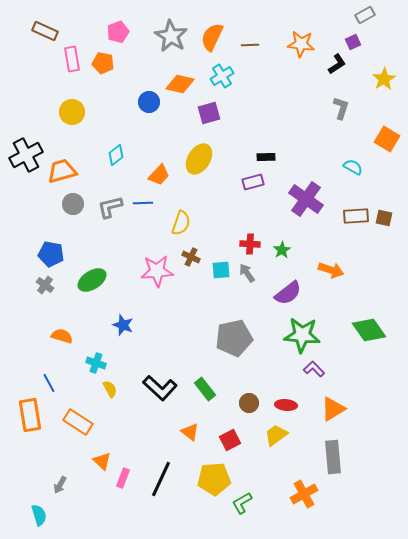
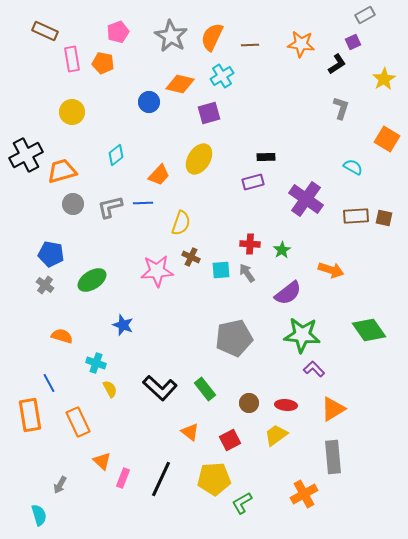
orange rectangle at (78, 422): rotated 32 degrees clockwise
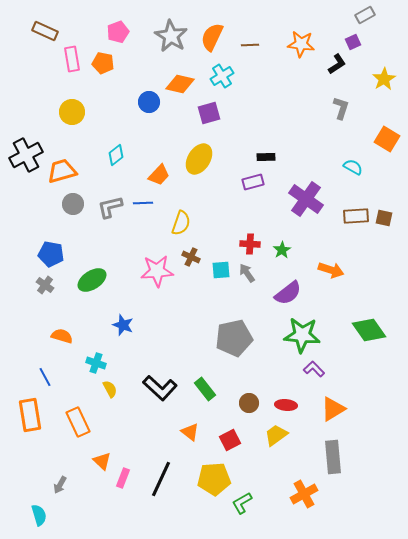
blue line at (49, 383): moved 4 px left, 6 px up
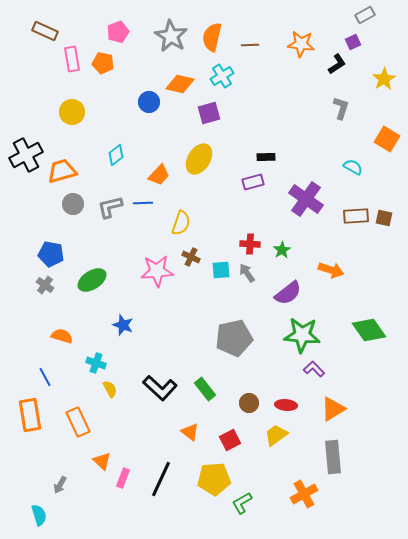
orange semicircle at (212, 37): rotated 12 degrees counterclockwise
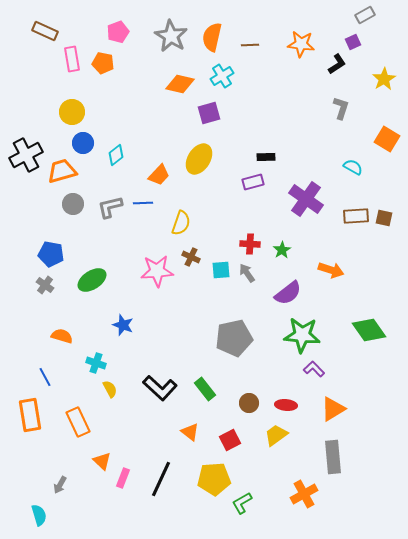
blue circle at (149, 102): moved 66 px left, 41 px down
